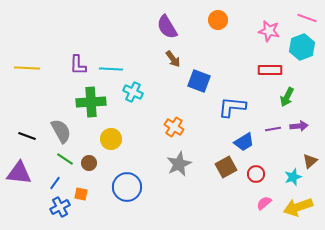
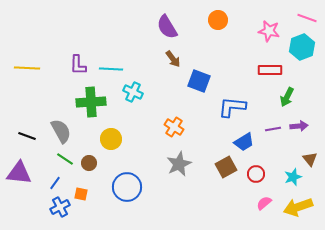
brown triangle: moved 2 px up; rotated 28 degrees counterclockwise
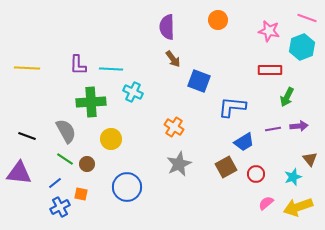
purple semicircle: rotated 30 degrees clockwise
gray semicircle: moved 5 px right
brown circle: moved 2 px left, 1 px down
blue line: rotated 16 degrees clockwise
pink semicircle: moved 2 px right
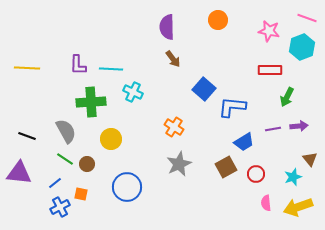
blue square: moved 5 px right, 8 px down; rotated 20 degrees clockwise
pink semicircle: rotated 56 degrees counterclockwise
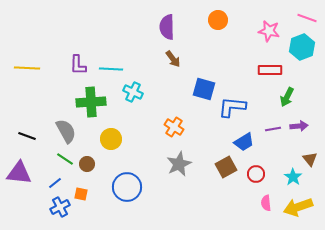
blue square: rotated 25 degrees counterclockwise
cyan star: rotated 18 degrees counterclockwise
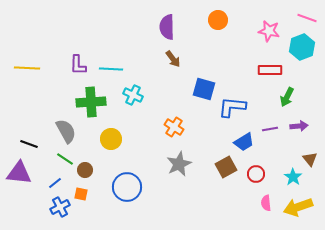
cyan cross: moved 3 px down
purple line: moved 3 px left
black line: moved 2 px right, 8 px down
brown circle: moved 2 px left, 6 px down
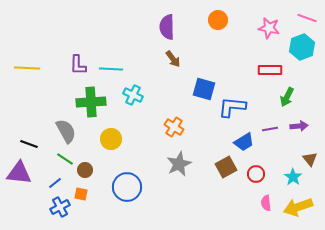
pink star: moved 3 px up
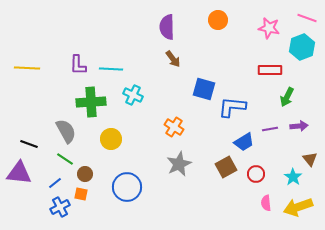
brown circle: moved 4 px down
